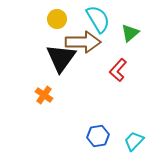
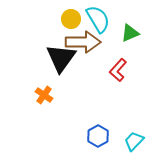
yellow circle: moved 14 px right
green triangle: rotated 18 degrees clockwise
blue hexagon: rotated 20 degrees counterclockwise
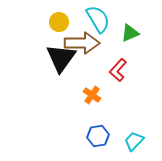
yellow circle: moved 12 px left, 3 px down
brown arrow: moved 1 px left, 1 px down
orange cross: moved 48 px right
blue hexagon: rotated 20 degrees clockwise
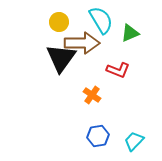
cyan semicircle: moved 3 px right, 1 px down
red L-shape: rotated 110 degrees counterclockwise
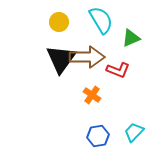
green triangle: moved 1 px right, 5 px down
brown arrow: moved 5 px right, 14 px down
black triangle: moved 1 px down
cyan trapezoid: moved 9 px up
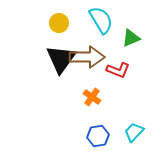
yellow circle: moved 1 px down
orange cross: moved 2 px down
